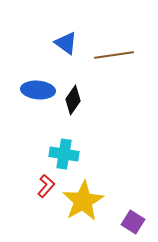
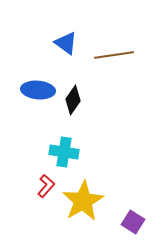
cyan cross: moved 2 px up
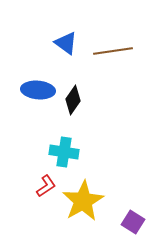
brown line: moved 1 px left, 4 px up
red L-shape: rotated 15 degrees clockwise
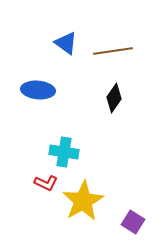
black diamond: moved 41 px right, 2 px up
red L-shape: moved 3 px up; rotated 60 degrees clockwise
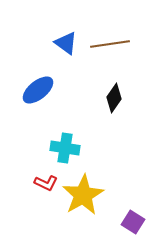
brown line: moved 3 px left, 7 px up
blue ellipse: rotated 44 degrees counterclockwise
cyan cross: moved 1 px right, 4 px up
yellow star: moved 6 px up
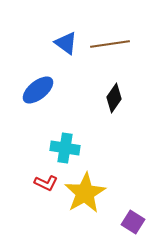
yellow star: moved 2 px right, 2 px up
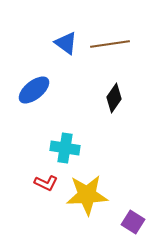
blue ellipse: moved 4 px left
yellow star: moved 2 px right, 2 px down; rotated 27 degrees clockwise
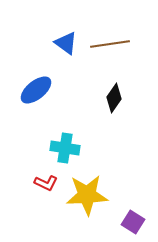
blue ellipse: moved 2 px right
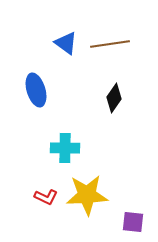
blue ellipse: rotated 68 degrees counterclockwise
cyan cross: rotated 8 degrees counterclockwise
red L-shape: moved 14 px down
purple square: rotated 25 degrees counterclockwise
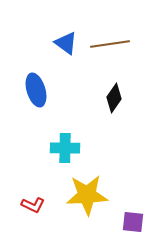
red L-shape: moved 13 px left, 8 px down
